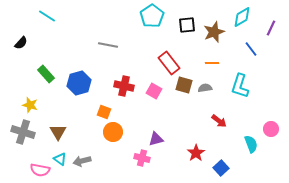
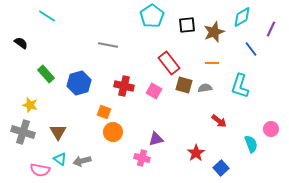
purple line: moved 1 px down
black semicircle: rotated 96 degrees counterclockwise
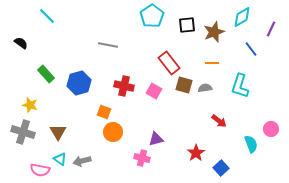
cyan line: rotated 12 degrees clockwise
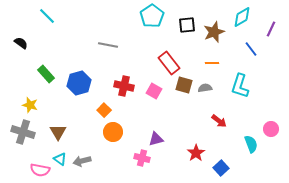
orange square: moved 2 px up; rotated 24 degrees clockwise
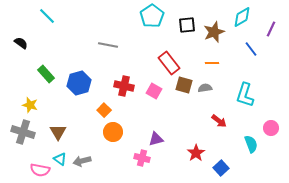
cyan L-shape: moved 5 px right, 9 px down
pink circle: moved 1 px up
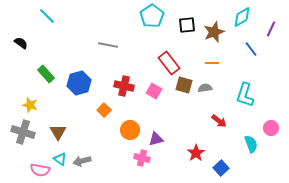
orange circle: moved 17 px right, 2 px up
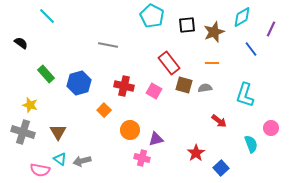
cyan pentagon: rotated 10 degrees counterclockwise
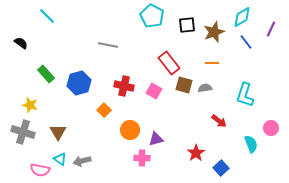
blue line: moved 5 px left, 7 px up
pink cross: rotated 14 degrees counterclockwise
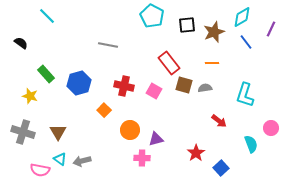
yellow star: moved 9 px up
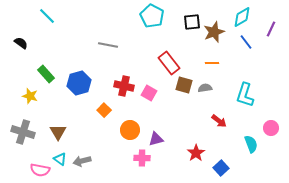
black square: moved 5 px right, 3 px up
pink square: moved 5 px left, 2 px down
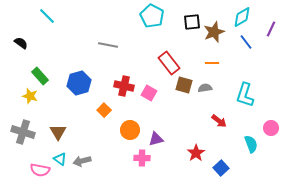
green rectangle: moved 6 px left, 2 px down
